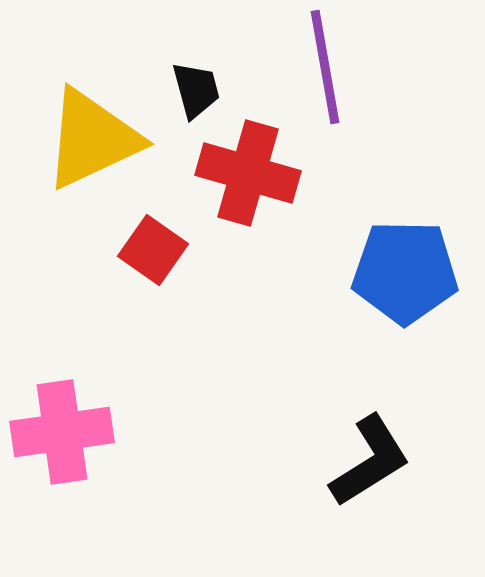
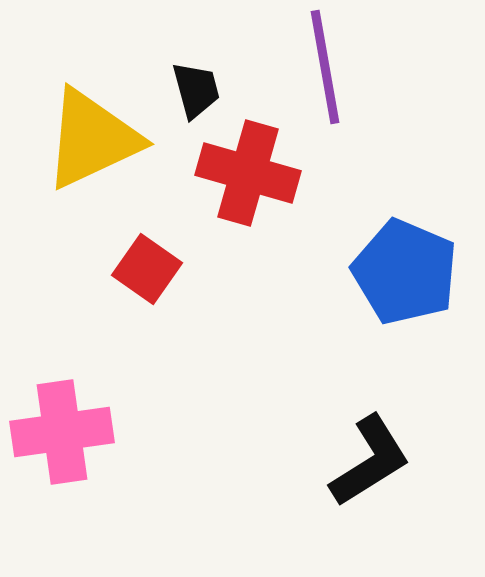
red square: moved 6 px left, 19 px down
blue pentagon: rotated 22 degrees clockwise
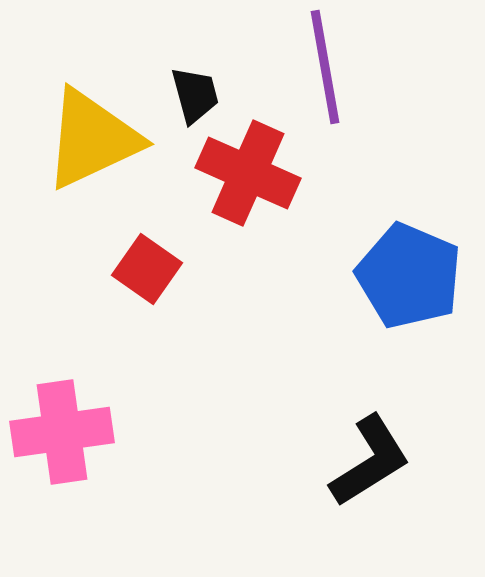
black trapezoid: moved 1 px left, 5 px down
red cross: rotated 8 degrees clockwise
blue pentagon: moved 4 px right, 4 px down
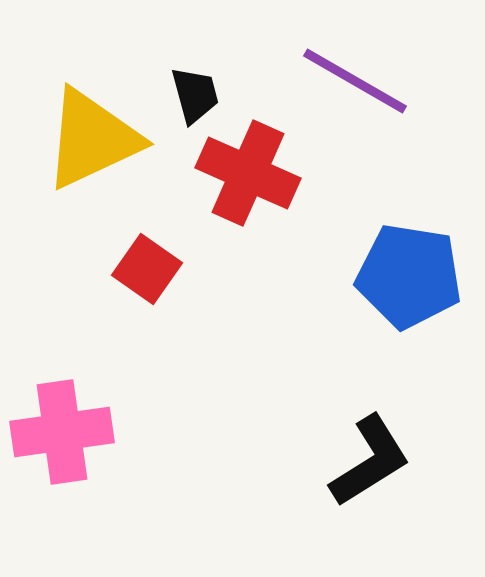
purple line: moved 30 px right, 14 px down; rotated 50 degrees counterclockwise
blue pentagon: rotated 14 degrees counterclockwise
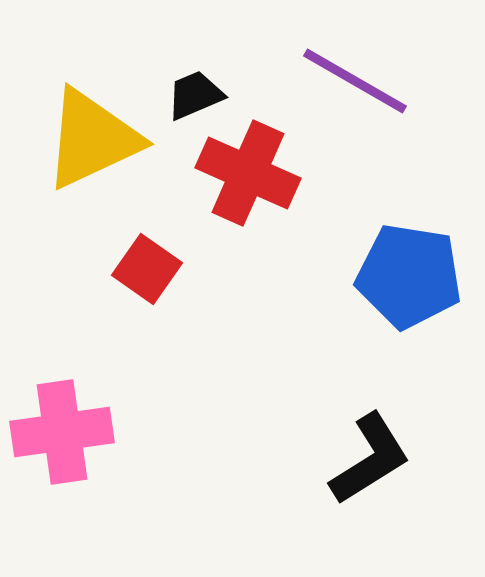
black trapezoid: rotated 98 degrees counterclockwise
black L-shape: moved 2 px up
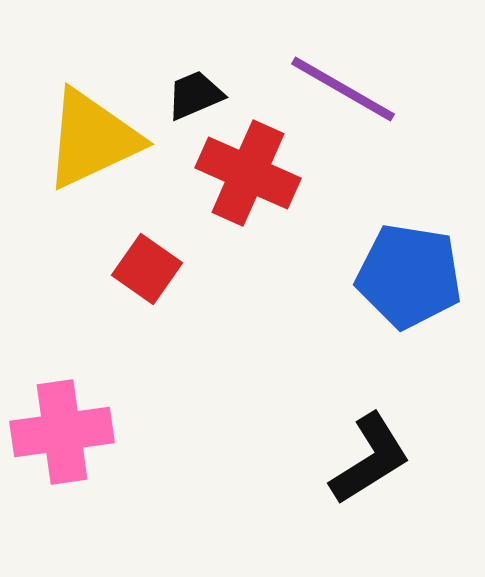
purple line: moved 12 px left, 8 px down
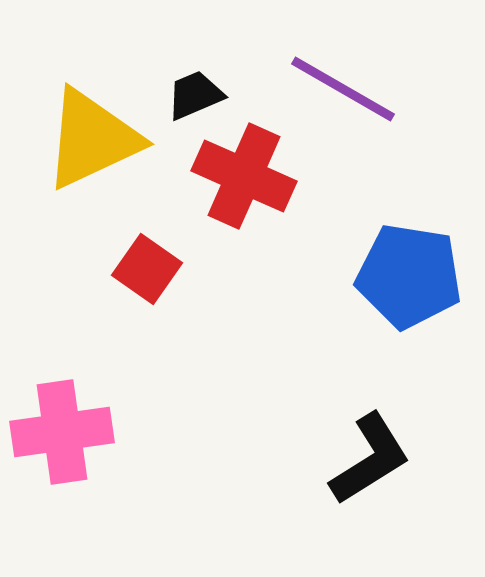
red cross: moved 4 px left, 3 px down
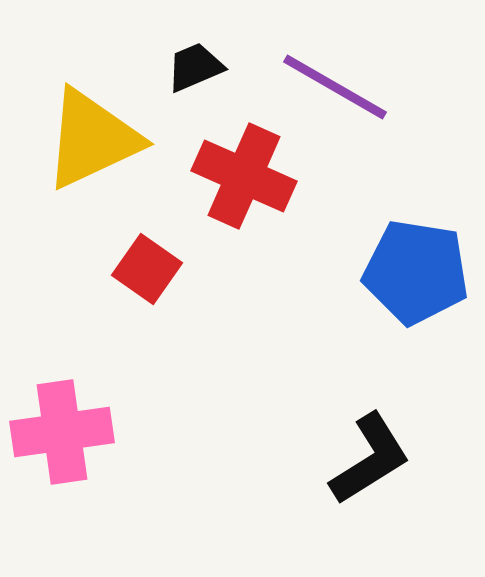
purple line: moved 8 px left, 2 px up
black trapezoid: moved 28 px up
blue pentagon: moved 7 px right, 4 px up
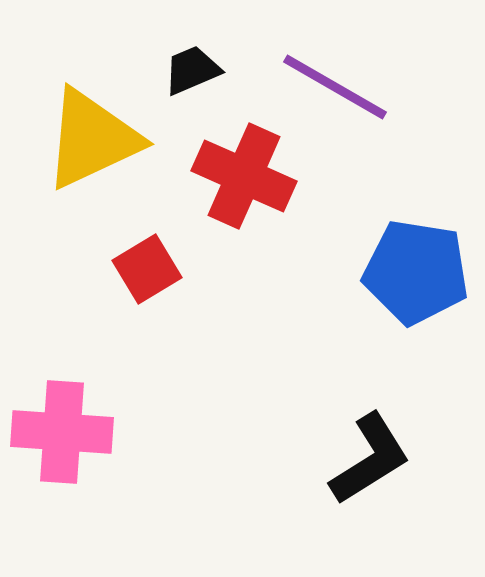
black trapezoid: moved 3 px left, 3 px down
red square: rotated 24 degrees clockwise
pink cross: rotated 12 degrees clockwise
